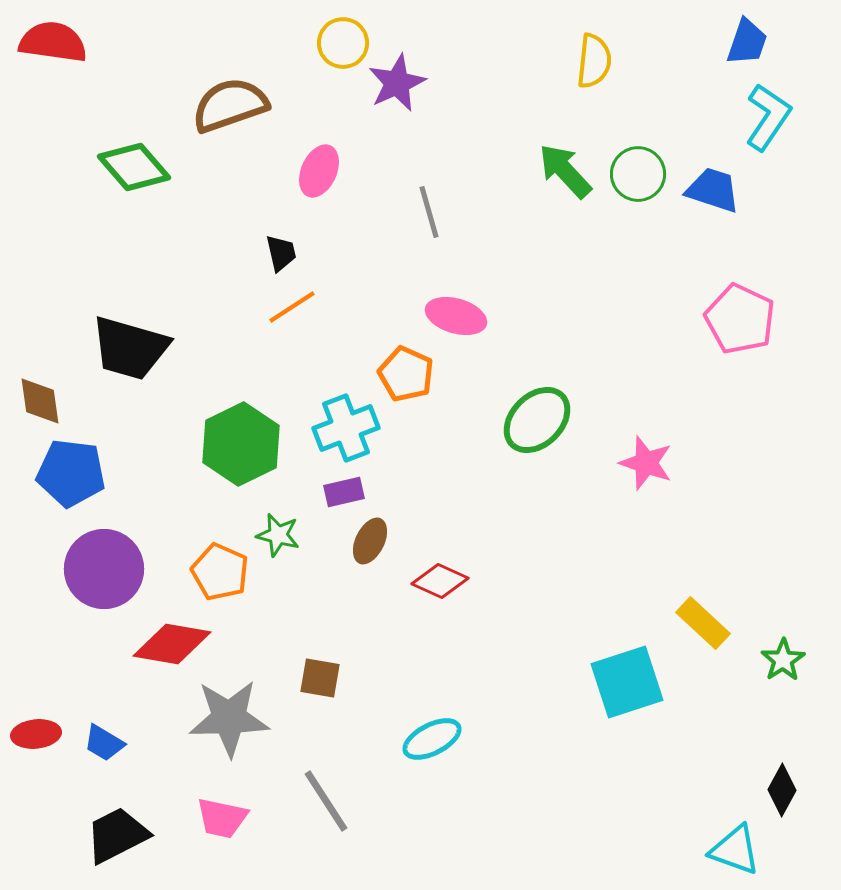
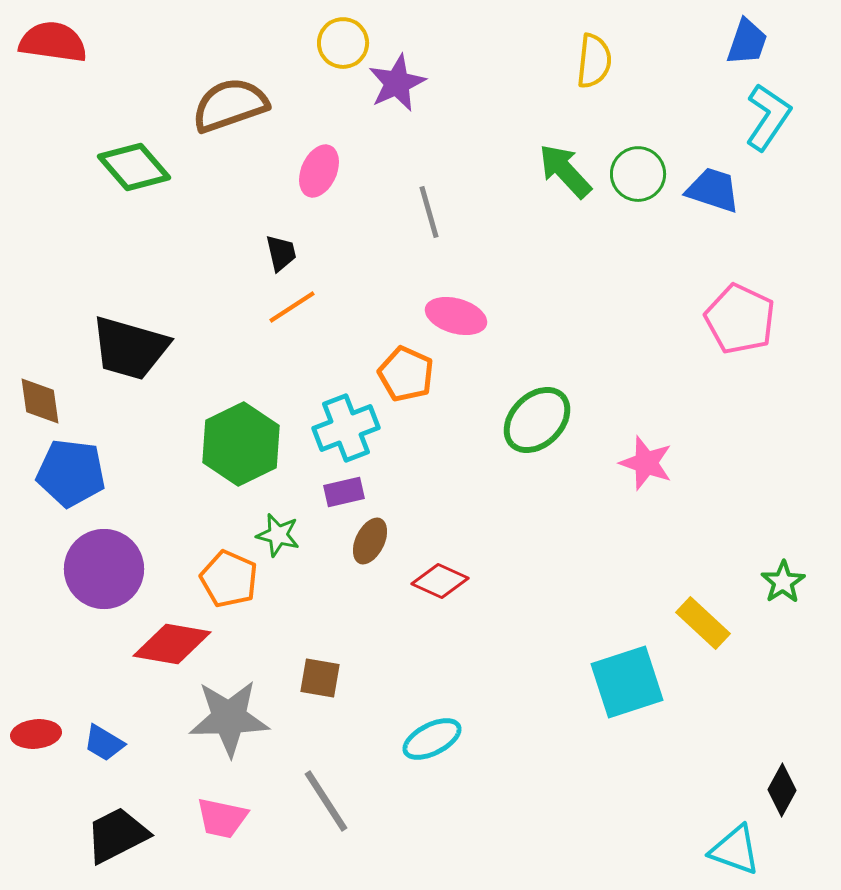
orange pentagon at (220, 572): moved 9 px right, 7 px down
green star at (783, 660): moved 78 px up
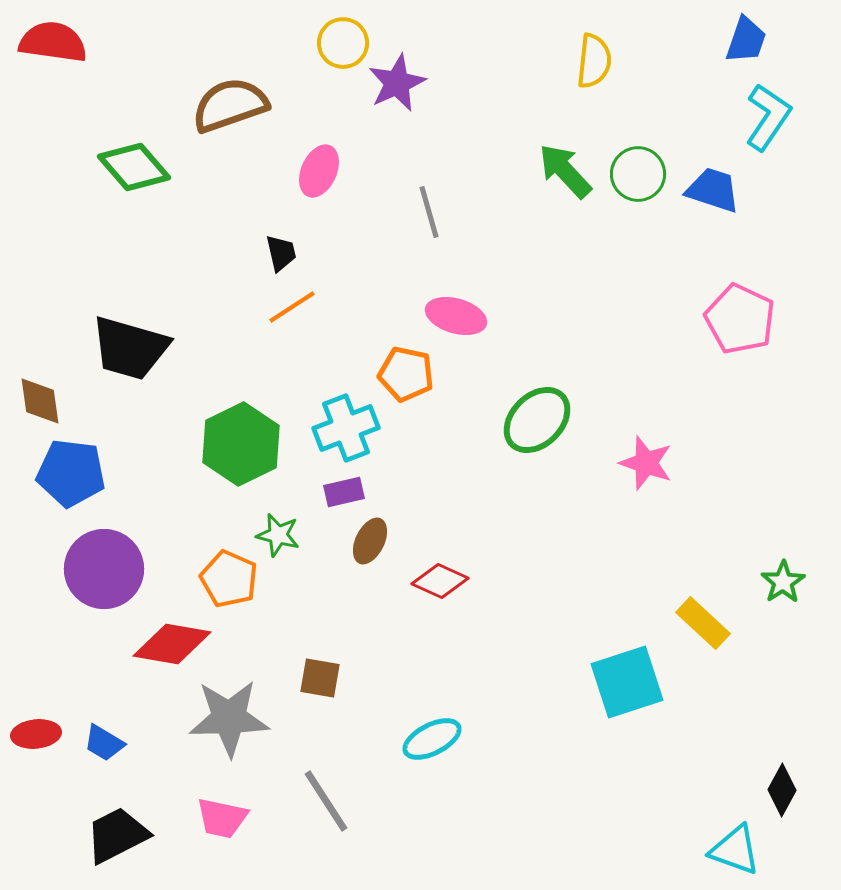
blue trapezoid at (747, 42): moved 1 px left, 2 px up
orange pentagon at (406, 374): rotated 12 degrees counterclockwise
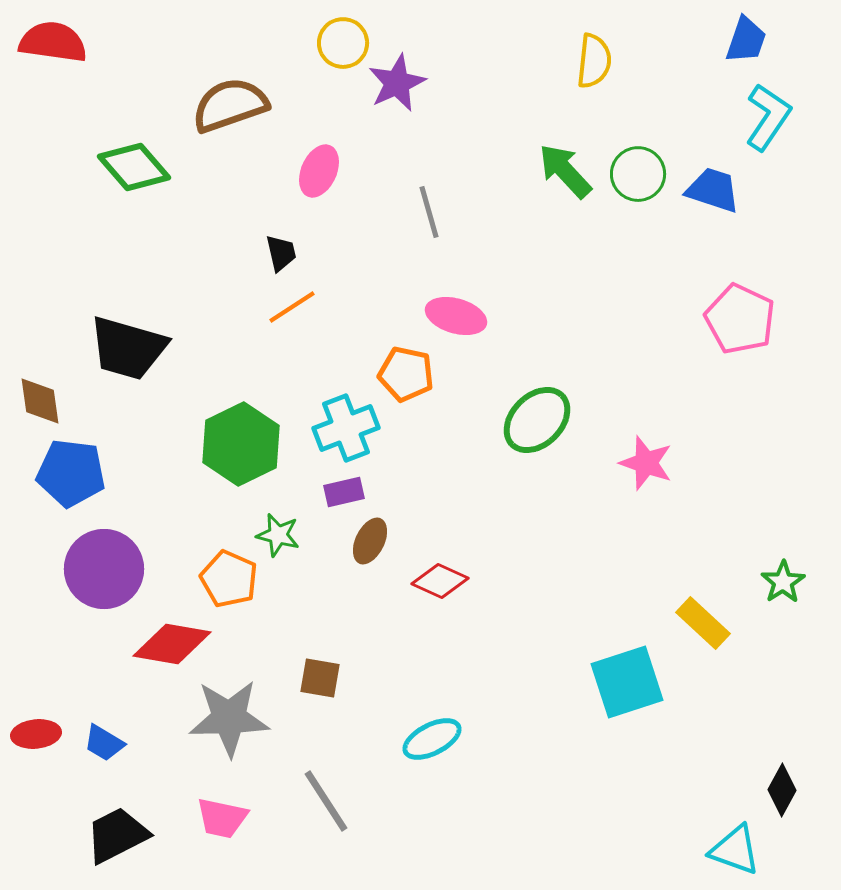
black trapezoid at (130, 348): moved 2 px left
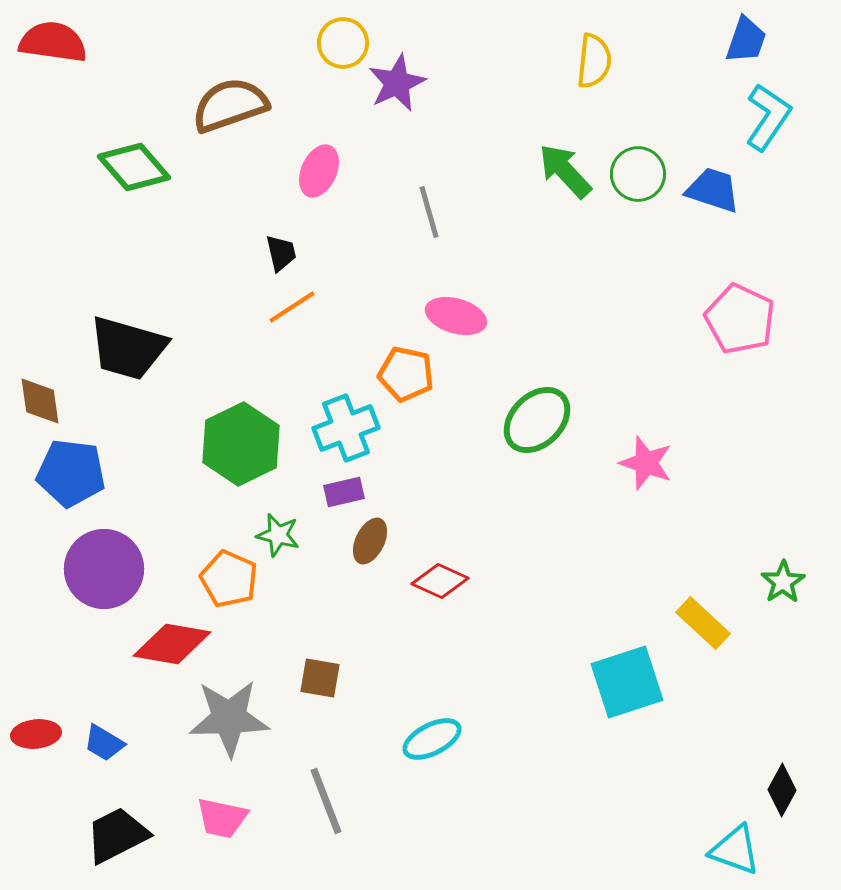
gray line at (326, 801): rotated 12 degrees clockwise
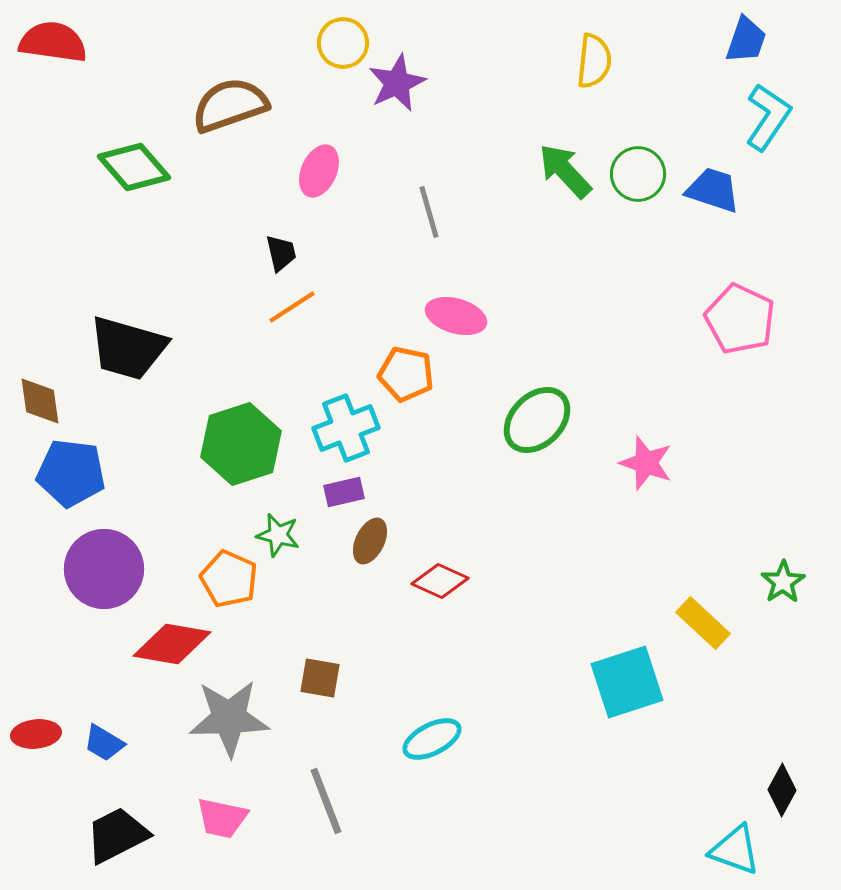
green hexagon at (241, 444): rotated 8 degrees clockwise
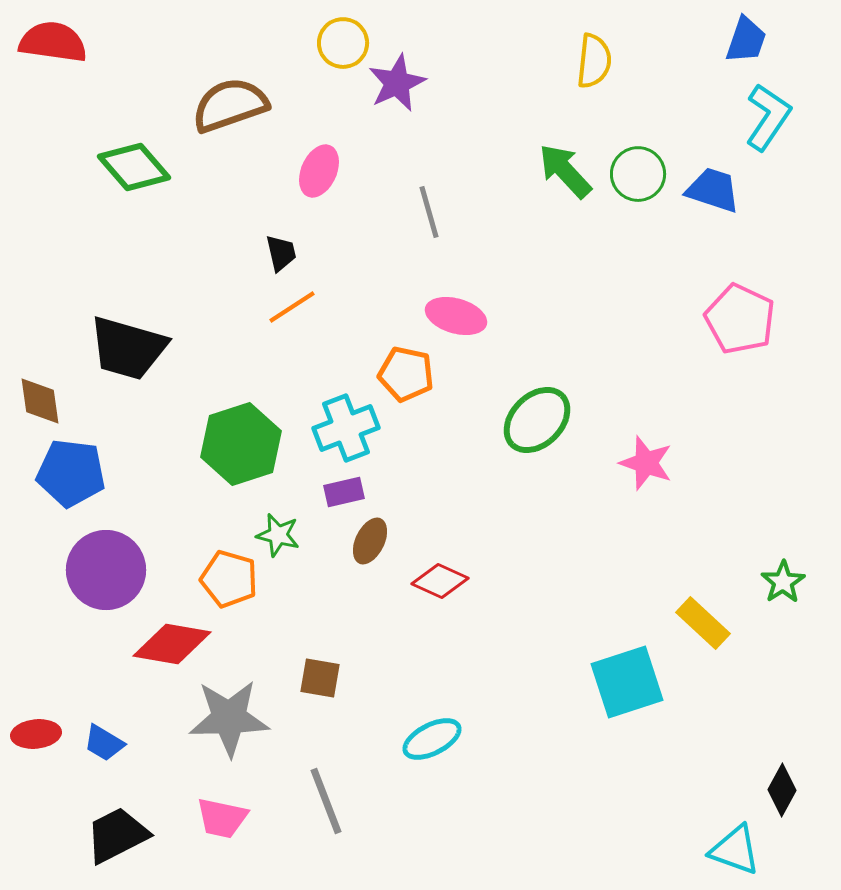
purple circle at (104, 569): moved 2 px right, 1 px down
orange pentagon at (229, 579): rotated 8 degrees counterclockwise
